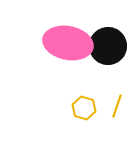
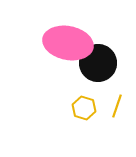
black circle: moved 10 px left, 17 px down
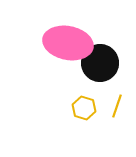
black circle: moved 2 px right
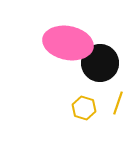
yellow line: moved 1 px right, 3 px up
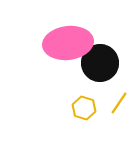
pink ellipse: rotated 18 degrees counterclockwise
yellow line: moved 1 px right; rotated 15 degrees clockwise
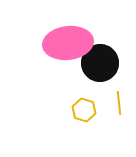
yellow line: rotated 40 degrees counterclockwise
yellow hexagon: moved 2 px down
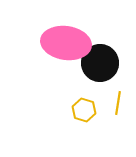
pink ellipse: moved 2 px left; rotated 15 degrees clockwise
yellow line: moved 1 px left; rotated 15 degrees clockwise
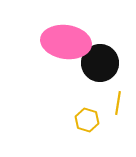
pink ellipse: moved 1 px up
yellow hexagon: moved 3 px right, 10 px down
